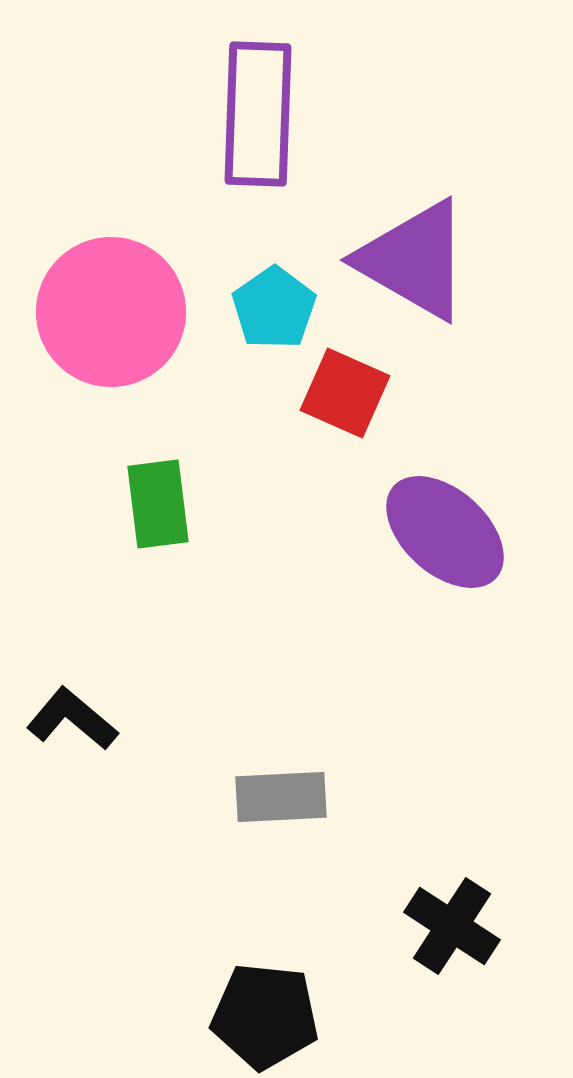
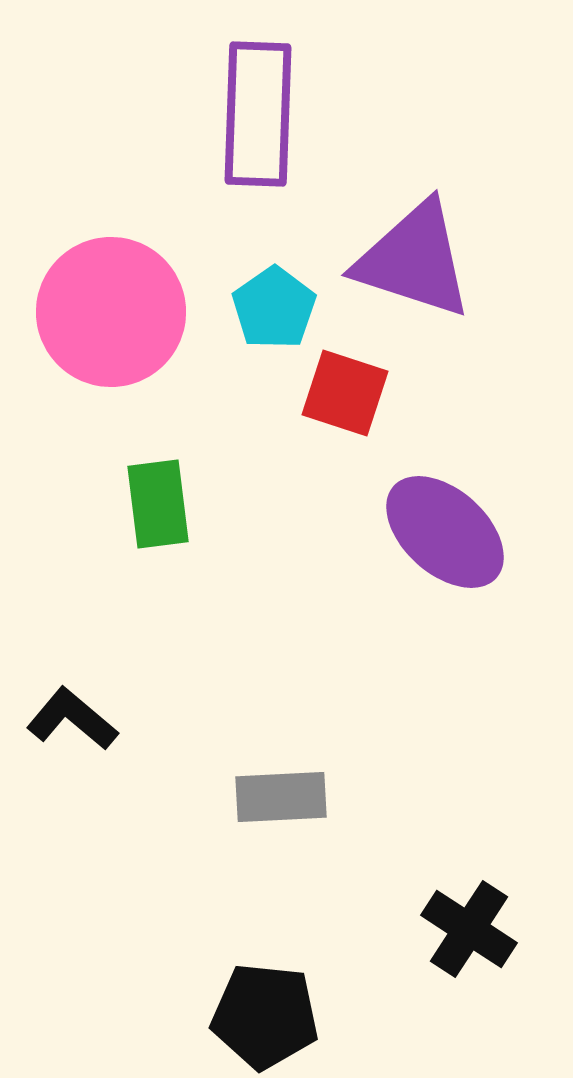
purple triangle: rotated 12 degrees counterclockwise
red square: rotated 6 degrees counterclockwise
black cross: moved 17 px right, 3 px down
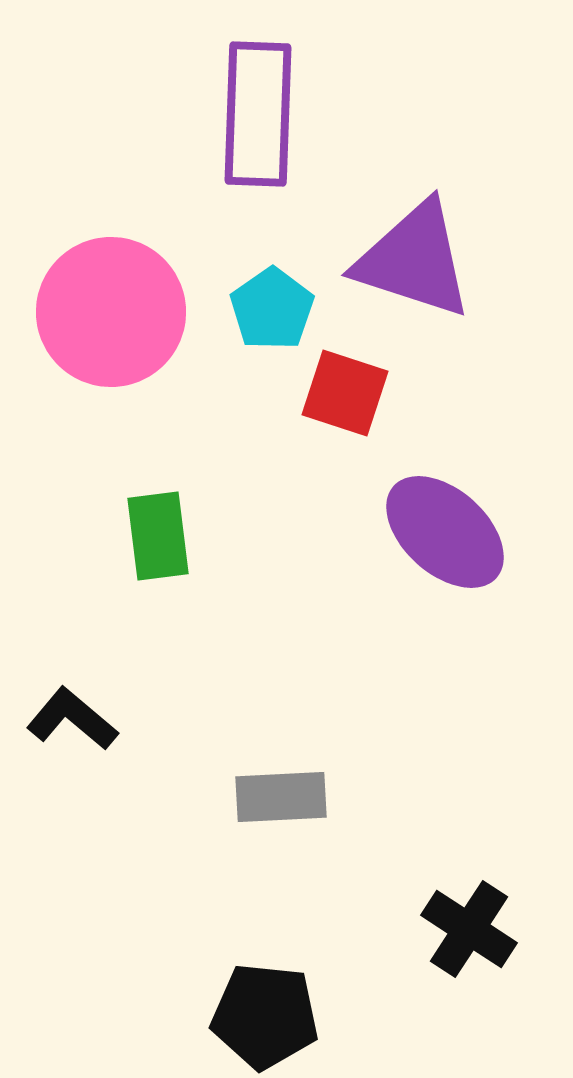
cyan pentagon: moved 2 px left, 1 px down
green rectangle: moved 32 px down
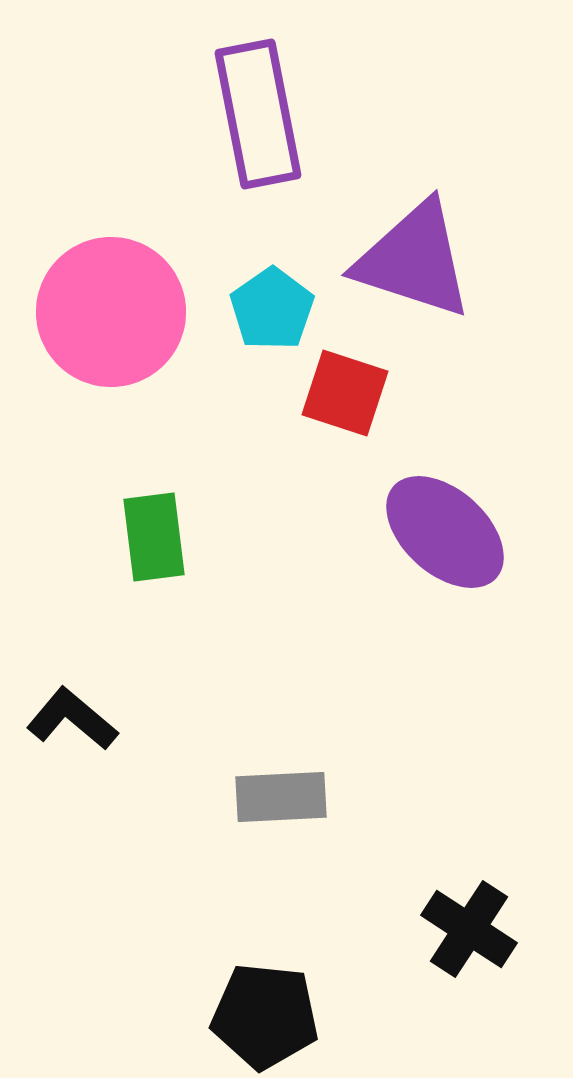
purple rectangle: rotated 13 degrees counterclockwise
green rectangle: moved 4 px left, 1 px down
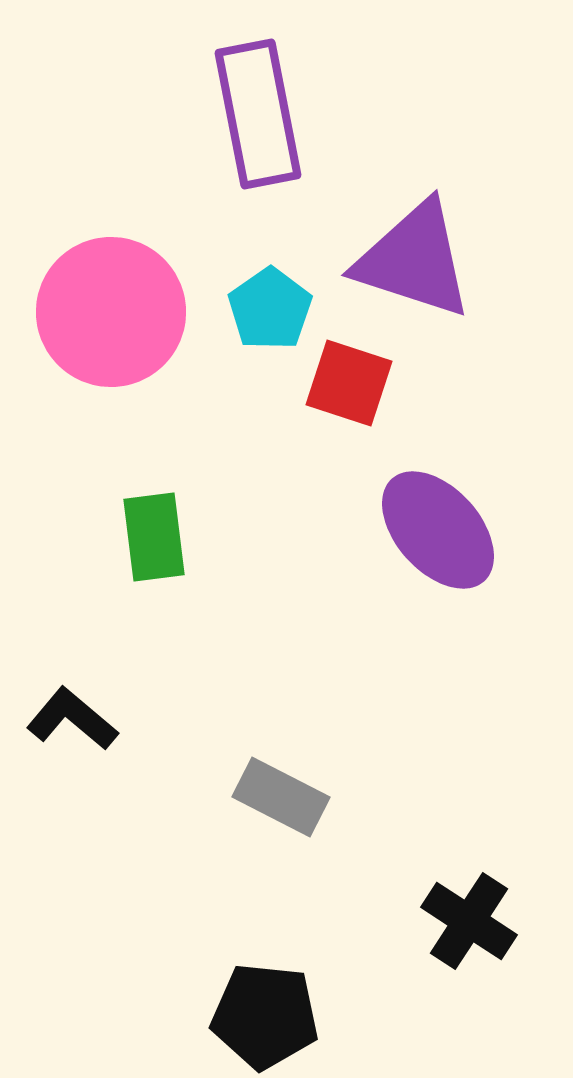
cyan pentagon: moved 2 px left
red square: moved 4 px right, 10 px up
purple ellipse: moved 7 px left, 2 px up; rotated 6 degrees clockwise
gray rectangle: rotated 30 degrees clockwise
black cross: moved 8 px up
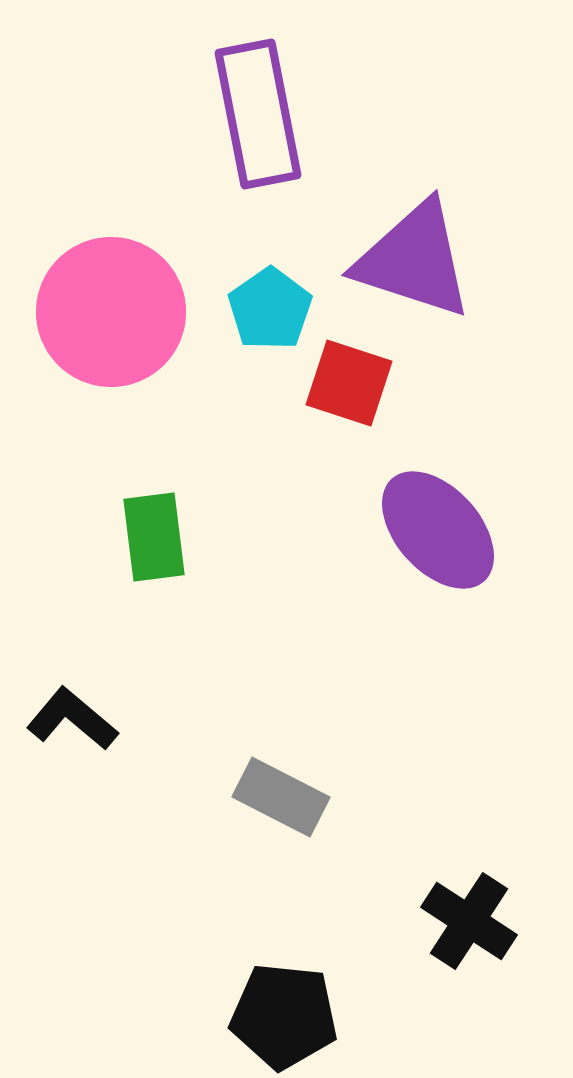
black pentagon: moved 19 px right
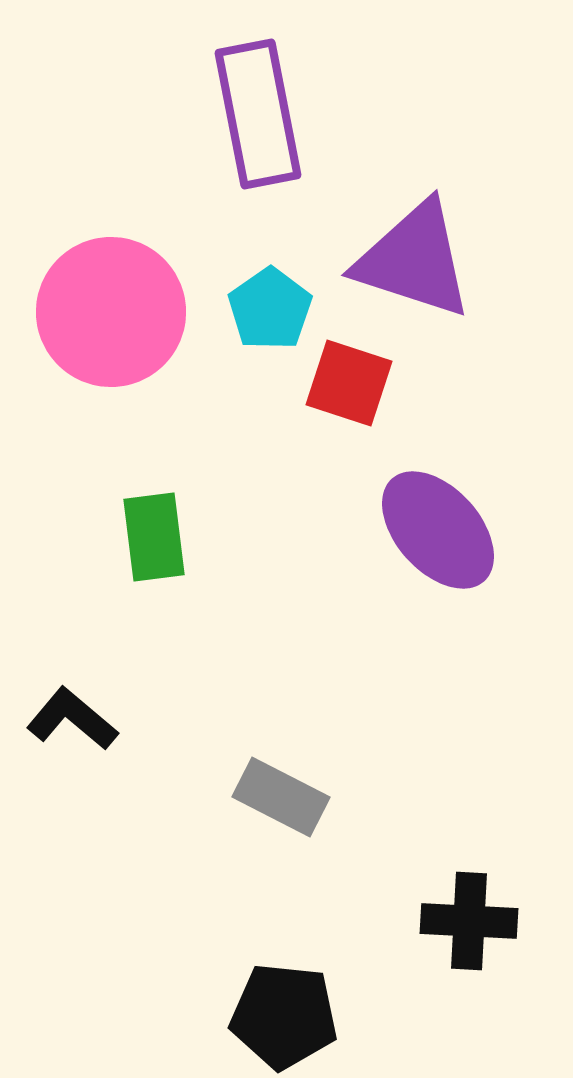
black cross: rotated 30 degrees counterclockwise
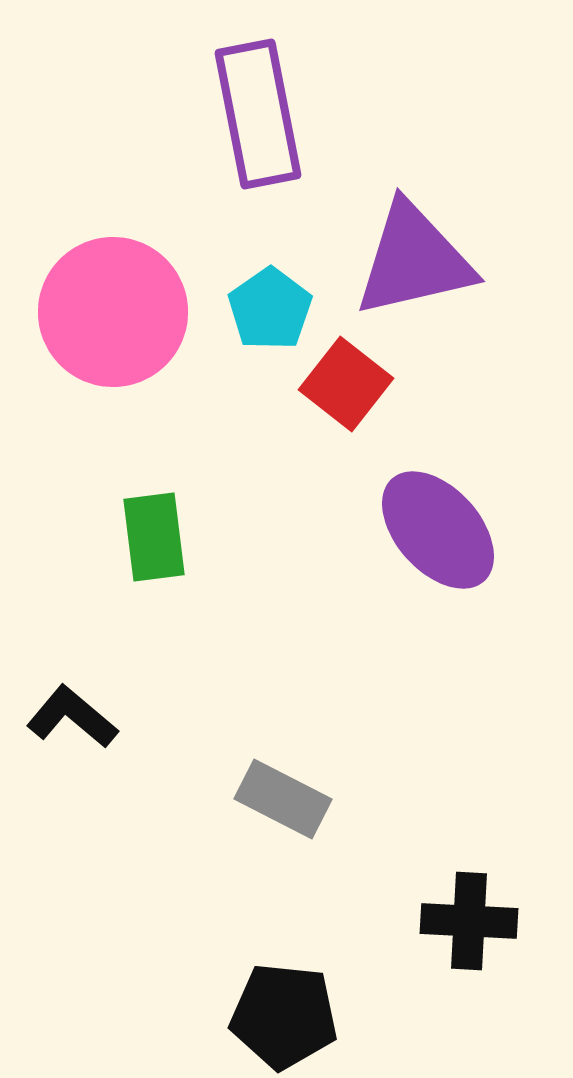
purple triangle: rotated 31 degrees counterclockwise
pink circle: moved 2 px right
red square: moved 3 px left, 1 px down; rotated 20 degrees clockwise
black L-shape: moved 2 px up
gray rectangle: moved 2 px right, 2 px down
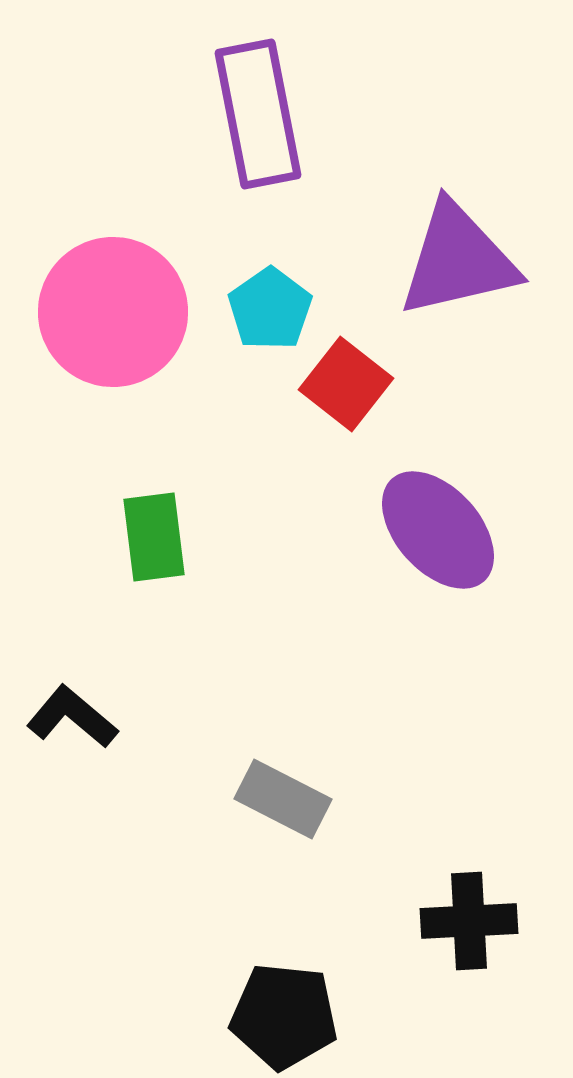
purple triangle: moved 44 px right
black cross: rotated 6 degrees counterclockwise
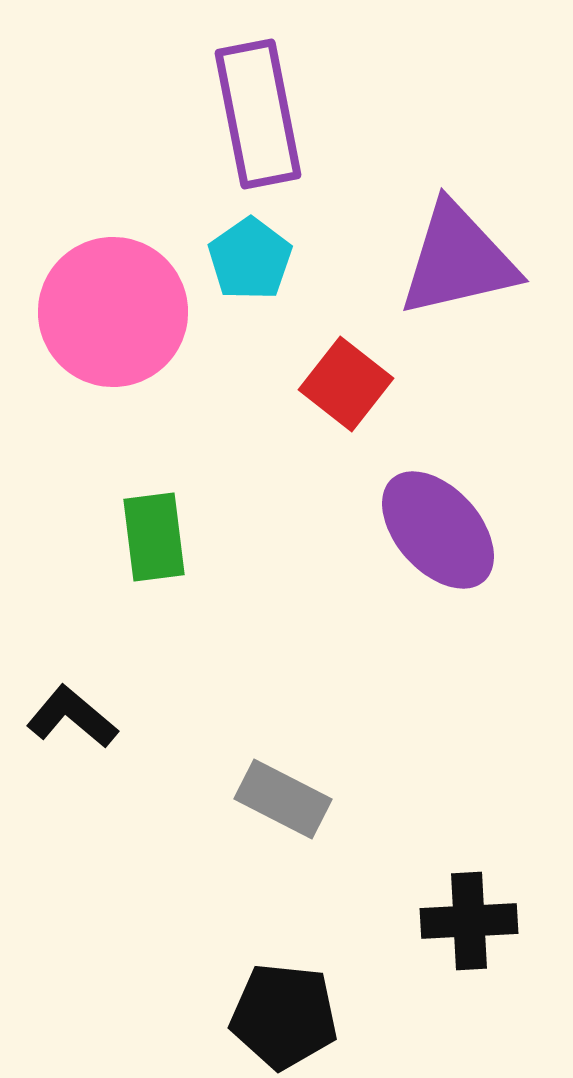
cyan pentagon: moved 20 px left, 50 px up
